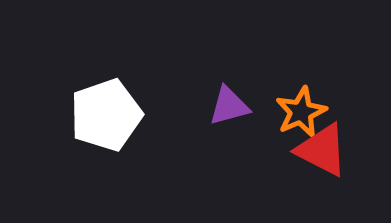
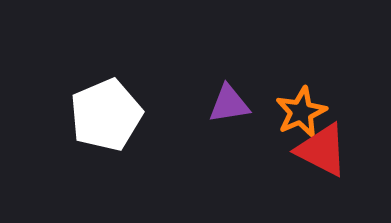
purple triangle: moved 2 px up; rotated 6 degrees clockwise
white pentagon: rotated 4 degrees counterclockwise
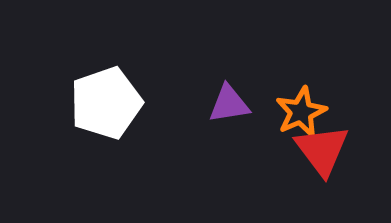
white pentagon: moved 12 px up; rotated 4 degrees clockwise
red triangle: rotated 26 degrees clockwise
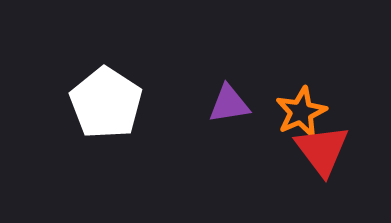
white pentagon: rotated 20 degrees counterclockwise
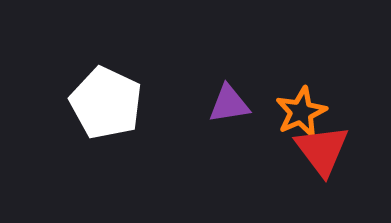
white pentagon: rotated 8 degrees counterclockwise
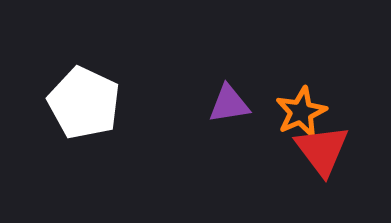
white pentagon: moved 22 px left
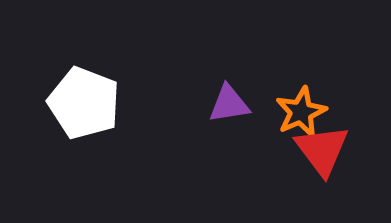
white pentagon: rotated 4 degrees counterclockwise
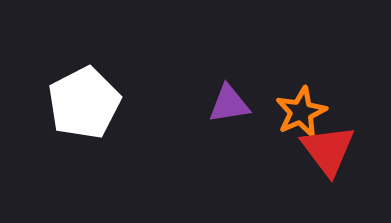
white pentagon: rotated 24 degrees clockwise
red triangle: moved 6 px right
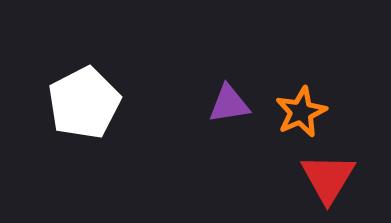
red triangle: moved 28 px down; rotated 8 degrees clockwise
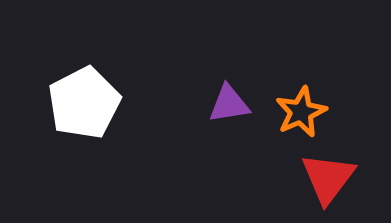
red triangle: rotated 6 degrees clockwise
